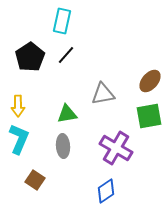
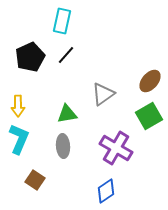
black pentagon: rotated 8 degrees clockwise
gray triangle: rotated 25 degrees counterclockwise
green square: rotated 20 degrees counterclockwise
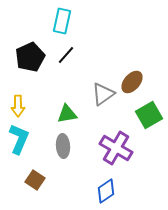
brown ellipse: moved 18 px left, 1 px down
green square: moved 1 px up
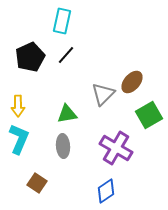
gray triangle: rotated 10 degrees counterclockwise
brown square: moved 2 px right, 3 px down
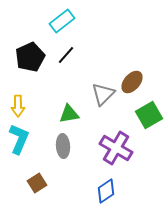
cyan rectangle: rotated 40 degrees clockwise
green triangle: moved 2 px right
brown square: rotated 24 degrees clockwise
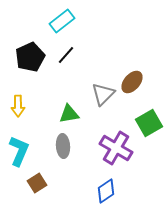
green square: moved 8 px down
cyan L-shape: moved 12 px down
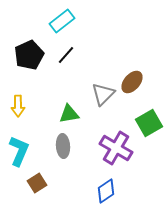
black pentagon: moved 1 px left, 2 px up
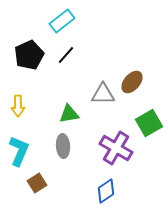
gray triangle: rotated 45 degrees clockwise
